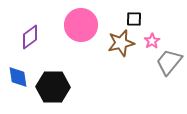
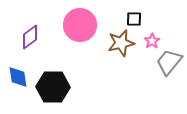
pink circle: moved 1 px left
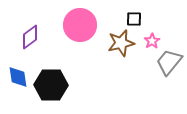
black hexagon: moved 2 px left, 2 px up
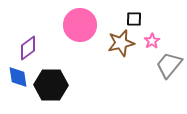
purple diamond: moved 2 px left, 11 px down
gray trapezoid: moved 3 px down
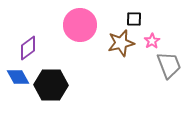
gray trapezoid: rotated 120 degrees clockwise
blue diamond: rotated 20 degrees counterclockwise
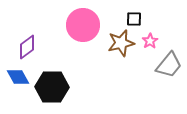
pink circle: moved 3 px right
pink star: moved 2 px left
purple diamond: moved 1 px left, 1 px up
gray trapezoid: rotated 60 degrees clockwise
black hexagon: moved 1 px right, 2 px down
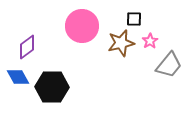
pink circle: moved 1 px left, 1 px down
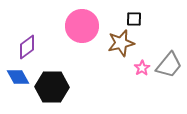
pink star: moved 8 px left, 27 px down
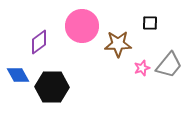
black square: moved 16 px right, 4 px down
brown star: moved 3 px left, 1 px down; rotated 12 degrees clockwise
purple diamond: moved 12 px right, 5 px up
pink star: rotated 14 degrees clockwise
blue diamond: moved 2 px up
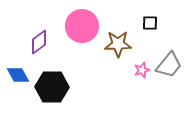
pink star: moved 2 px down
